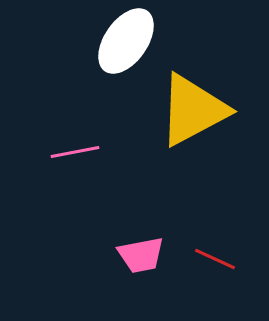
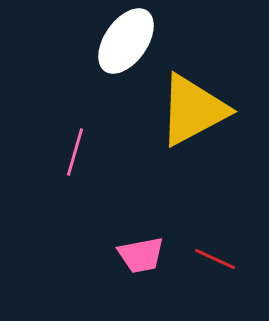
pink line: rotated 63 degrees counterclockwise
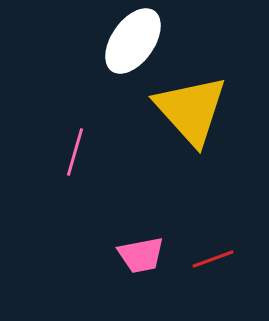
white ellipse: moved 7 px right
yellow triangle: moved 2 px left; rotated 44 degrees counterclockwise
red line: moved 2 px left; rotated 45 degrees counterclockwise
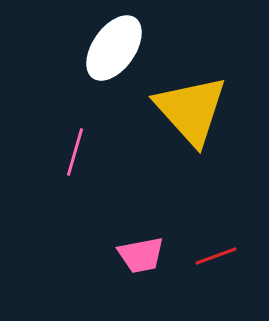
white ellipse: moved 19 px left, 7 px down
red line: moved 3 px right, 3 px up
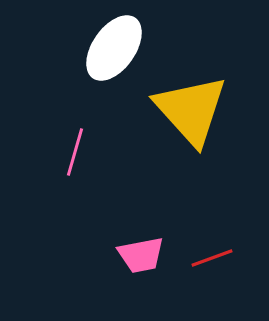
red line: moved 4 px left, 2 px down
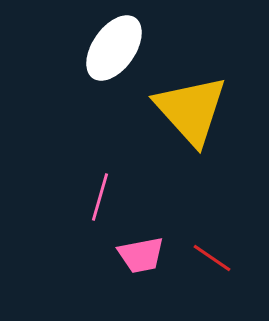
pink line: moved 25 px right, 45 px down
red line: rotated 54 degrees clockwise
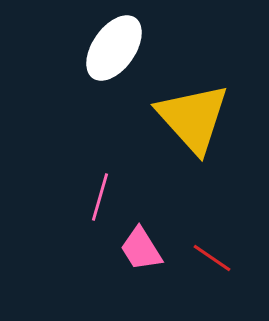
yellow triangle: moved 2 px right, 8 px down
pink trapezoid: moved 6 px up; rotated 69 degrees clockwise
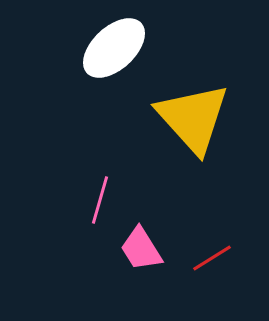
white ellipse: rotated 12 degrees clockwise
pink line: moved 3 px down
red line: rotated 66 degrees counterclockwise
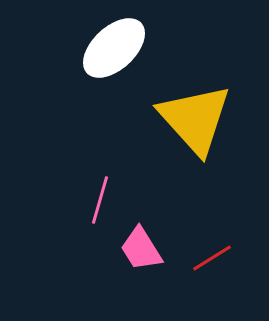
yellow triangle: moved 2 px right, 1 px down
